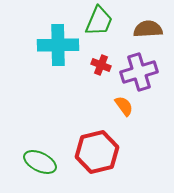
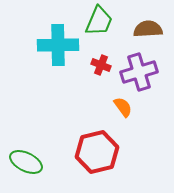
orange semicircle: moved 1 px left, 1 px down
green ellipse: moved 14 px left
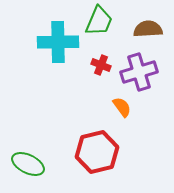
cyan cross: moved 3 px up
orange semicircle: moved 1 px left
green ellipse: moved 2 px right, 2 px down
